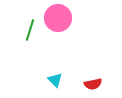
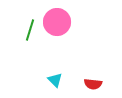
pink circle: moved 1 px left, 4 px down
red semicircle: rotated 18 degrees clockwise
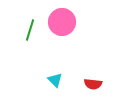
pink circle: moved 5 px right
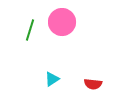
cyan triangle: moved 3 px left, 1 px up; rotated 42 degrees clockwise
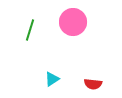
pink circle: moved 11 px right
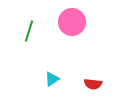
pink circle: moved 1 px left
green line: moved 1 px left, 1 px down
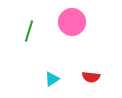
red semicircle: moved 2 px left, 7 px up
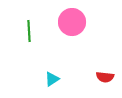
green line: rotated 20 degrees counterclockwise
red semicircle: moved 14 px right
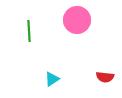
pink circle: moved 5 px right, 2 px up
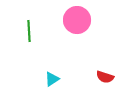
red semicircle: rotated 12 degrees clockwise
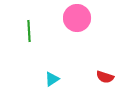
pink circle: moved 2 px up
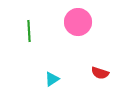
pink circle: moved 1 px right, 4 px down
red semicircle: moved 5 px left, 4 px up
